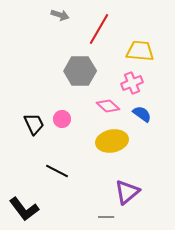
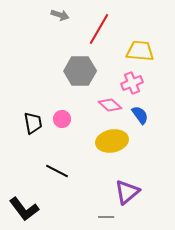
pink diamond: moved 2 px right, 1 px up
blue semicircle: moved 2 px left, 1 px down; rotated 18 degrees clockwise
black trapezoid: moved 1 px left, 1 px up; rotated 15 degrees clockwise
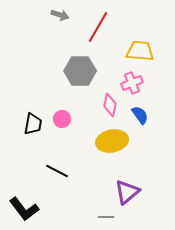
red line: moved 1 px left, 2 px up
pink diamond: rotated 60 degrees clockwise
black trapezoid: moved 1 px down; rotated 20 degrees clockwise
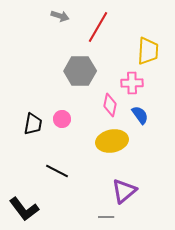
gray arrow: moved 1 px down
yellow trapezoid: moved 8 px right; rotated 88 degrees clockwise
pink cross: rotated 20 degrees clockwise
purple triangle: moved 3 px left, 1 px up
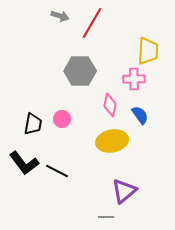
red line: moved 6 px left, 4 px up
pink cross: moved 2 px right, 4 px up
black L-shape: moved 46 px up
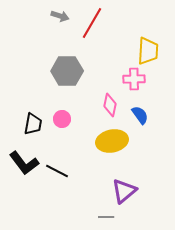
gray hexagon: moved 13 px left
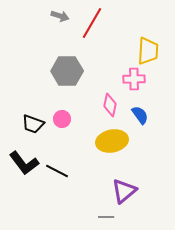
black trapezoid: rotated 100 degrees clockwise
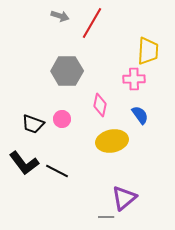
pink diamond: moved 10 px left
purple triangle: moved 7 px down
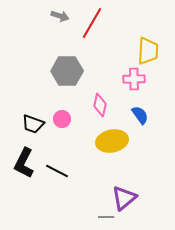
black L-shape: rotated 64 degrees clockwise
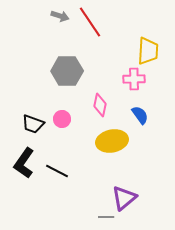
red line: moved 2 px left, 1 px up; rotated 64 degrees counterclockwise
black L-shape: rotated 8 degrees clockwise
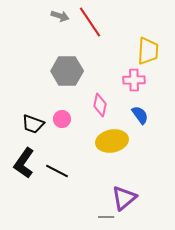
pink cross: moved 1 px down
